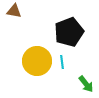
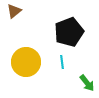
brown triangle: rotated 49 degrees counterclockwise
yellow circle: moved 11 px left, 1 px down
green arrow: moved 1 px right, 1 px up
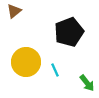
cyan line: moved 7 px left, 8 px down; rotated 16 degrees counterclockwise
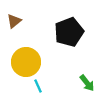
brown triangle: moved 10 px down
cyan line: moved 17 px left, 16 px down
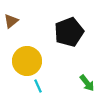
brown triangle: moved 3 px left
yellow circle: moved 1 px right, 1 px up
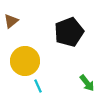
yellow circle: moved 2 px left
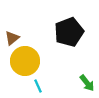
brown triangle: moved 1 px right, 17 px down
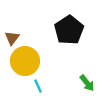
black pentagon: moved 2 px up; rotated 12 degrees counterclockwise
brown triangle: rotated 14 degrees counterclockwise
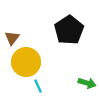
yellow circle: moved 1 px right, 1 px down
green arrow: rotated 36 degrees counterclockwise
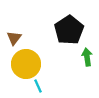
brown triangle: moved 2 px right
yellow circle: moved 2 px down
green arrow: moved 26 px up; rotated 114 degrees counterclockwise
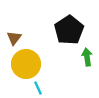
cyan line: moved 2 px down
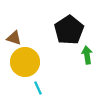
brown triangle: rotated 49 degrees counterclockwise
green arrow: moved 2 px up
yellow circle: moved 1 px left, 2 px up
